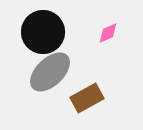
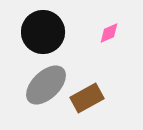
pink diamond: moved 1 px right
gray ellipse: moved 4 px left, 13 px down
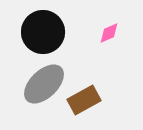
gray ellipse: moved 2 px left, 1 px up
brown rectangle: moved 3 px left, 2 px down
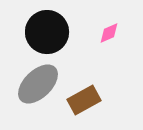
black circle: moved 4 px right
gray ellipse: moved 6 px left
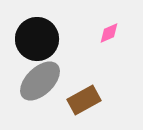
black circle: moved 10 px left, 7 px down
gray ellipse: moved 2 px right, 3 px up
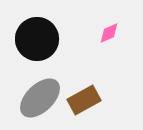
gray ellipse: moved 17 px down
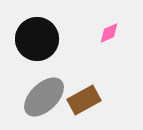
gray ellipse: moved 4 px right, 1 px up
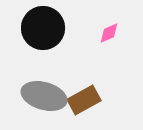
black circle: moved 6 px right, 11 px up
gray ellipse: moved 1 px up; rotated 60 degrees clockwise
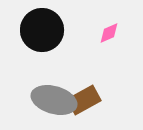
black circle: moved 1 px left, 2 px down
gray ellipse: moved 10 px right, 4 px down
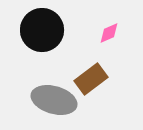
brown rectangle: moved 7 px right, 21 px up; rotated 8 degrees counterclockwise
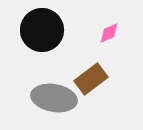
gray ellipse: moved 2 px up; rotated 6 degrees counterclockwise
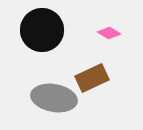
pink diamond: rotated 55 degrees clockwise
brown rectangle: moved 1 px right, 1 px up; rotated 12 degrees clockwise
